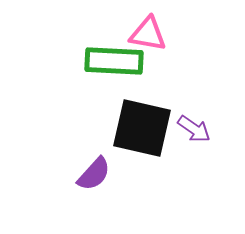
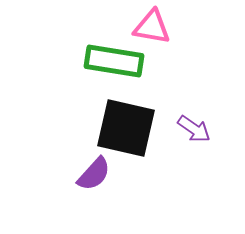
pink triangle: moved 4 px right, 7 px up
green rectangle: rotated 6 degrees clockwise
black square: moved 16 px left
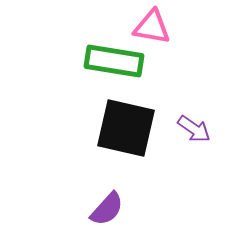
purple semicircle: moved 13 px right, 35 px down
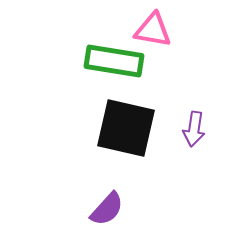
pink triangle: moved 1 px right, 3 px down
purple arrow: rotated 64 degrees clockwise
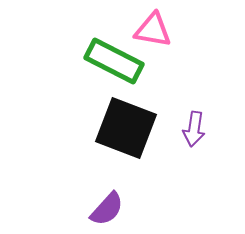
green rectangle: rotated 18 degrees clockwise
black square: rotated 8 degrees clockwise
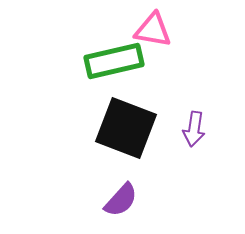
green rectangle: rotated 40 degrees counterclockwise
purple semicircle: moved 14 px right, 9 px up
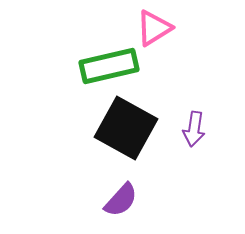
pink triangle: moved 1 px right, 2 px up; rotated 42 degrees counterclockwise
green rectangle: moved 5 px left, 5 px down
black square: rotated 8 degrees clockwise
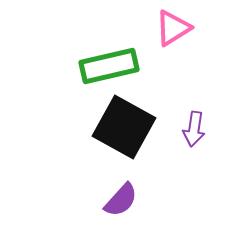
pink triangle: moved 19 px right
black square: moved 2 px left, 1 px up
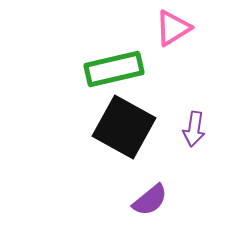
green rectangle: moved 5 px right, 3 px down
purple semicircle: moved 29 px right; rotated 9 degrees clockwise
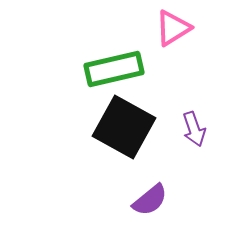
purple arrow: rotated 28 degrees counterclockwise
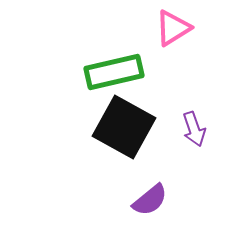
green rectangle: moved 3 px down
